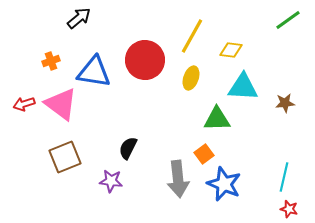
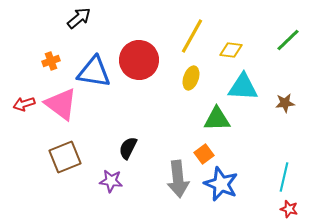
green line: moved 20 px down; rotated 8 degrees counterclockwise
red circle: moved 6 px left
blue star: moved 3 px left
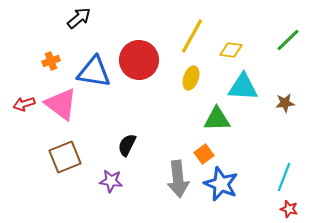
black semicircle: moved 1 px left, 3 px up
cyan line: rotated 8 degrees clockwise
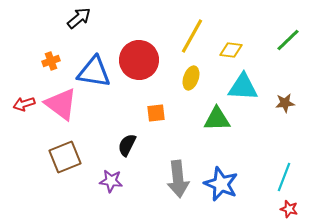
orange square: moved 48 px left, 41 px up; rotated 30 degrees clockwise
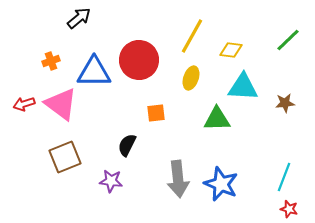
blue triangle: rotated 9 degrees counterclockwise
